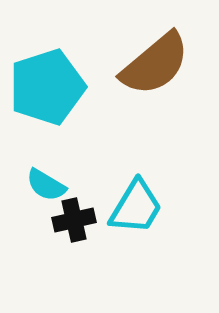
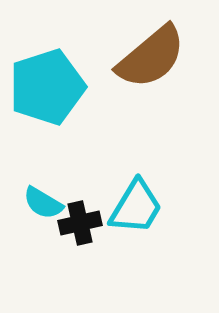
brown semicircle: moved 4 px left, 7 px up
cyan semicircle: moved 3 px left, 18 px down
black cross: moved 6 px right, 3 px down
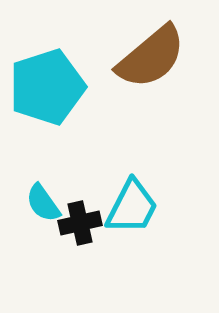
cyan semicircle: rotated 24 degrees clockwise
cyan trapezoid: moved 4 px left; rotated 4 degrees counterclockwise
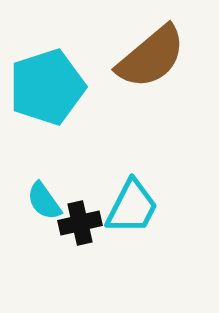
cyan semicircle: moved 1 px right, 2 px up
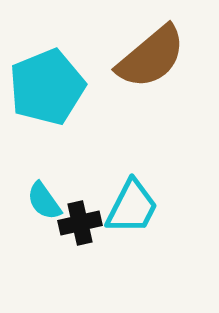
cyan pentagon: rotated 4 degrees counterclockwise
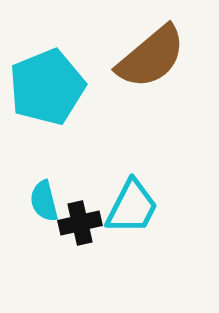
cyan semicircle: rotated 21 degrees clockwise
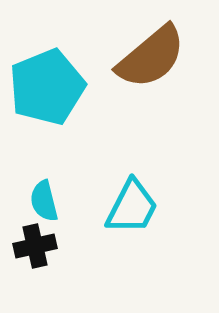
black cross: moved 45 px left, 23 px down
